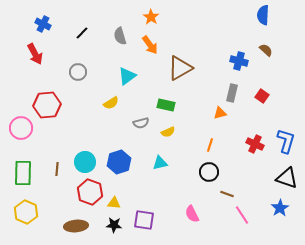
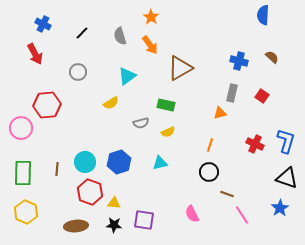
brown semicircle at (266, 50): moved 6 px right, 7 px down
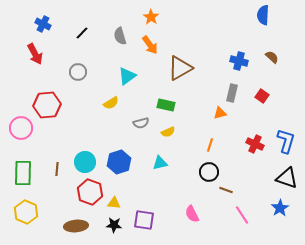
brown line at (227, 194): moved 1 px left, 4 px up
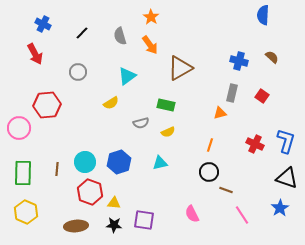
pink circle at (21, 128): moved 2 px left
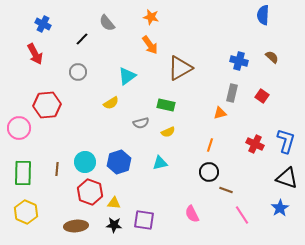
orange star at (151, 17): rotated 21 degrees counterclockwise
black line at (82, 33): moved 6 px down
gray semicircle at (120, 36): moved 13 px left, 13 px up; rotated 24 degrees counterclockwise
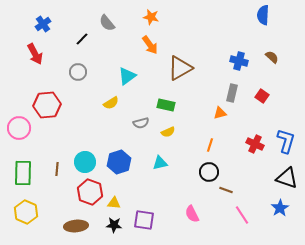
blue cross at (43, 24): rotated 28 degrees clockwise
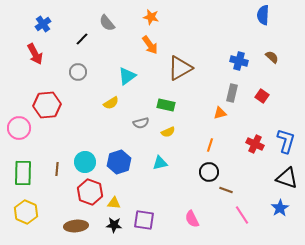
pink semicircle at (192, 214): moved 5 px down
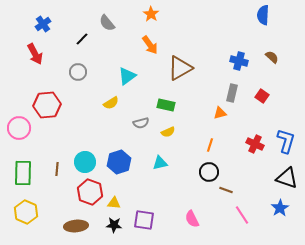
orange star at (151, 17): moved 3 px up; rotated 21 degrees clockwise
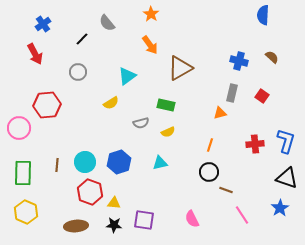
red cross at (255, 144): rotated 30 degrees counterclockwise
brown line at (57, 169): moved 4 px up
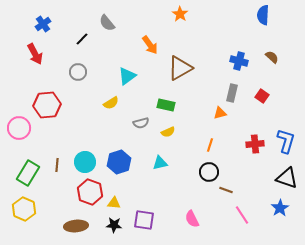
orange star at (151, 14): moved 29 px right
green rectangle at (23, 173): moved 5 px right; rotated 30 degrees clockwise
yellow hexagon at (26, 212): moved 2 px left, 3 px up
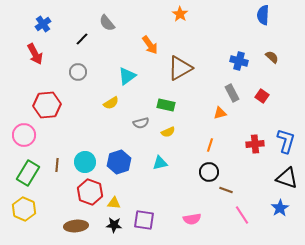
gray rectangle at (232, 93): rotated 42 degrees counterclockwise
pink circle at (19, 128): moved 5 px right, 7 px down
pink semicircle at (192, 219): rotated 72 degrees counterclockwise
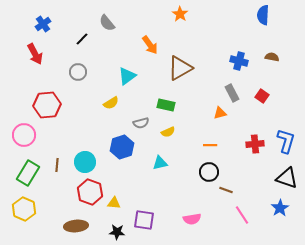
brown semicircle at (272, 57): rotated 32 degrees counterclockwise
orange line at (210, 145): rotated 72 degrees clockwise
blue hexagon at (119, 162): moved 3 px right, 15 px up
black star at (114, 225): moved 3 px right, 7 px down
